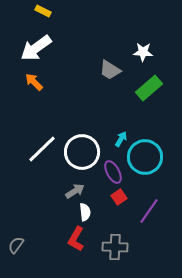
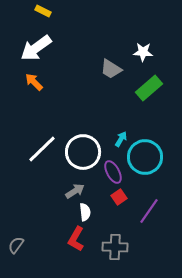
gray trapezoid: moved 1 px right, 1 px up
white circle: moved 1 px right
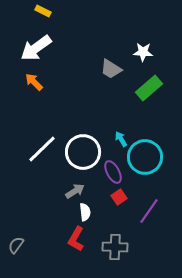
cyan arrow: rotated 63 degrees counterclockwise
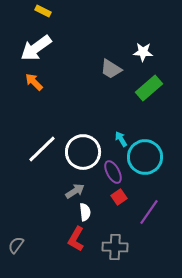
purple line: moved 1 px down
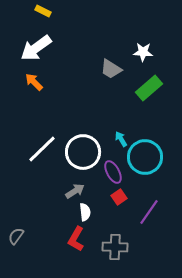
gray semicircle: moved 9 px up
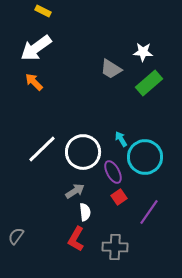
green rectangle: moved 5 px up
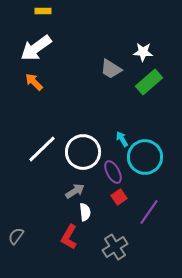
yellow rectangle: rotated 28 degrees counterclockwise
green rectangle: moved 1 px up
cyan arrow: moved 1 px right
red L-shape: moved 7 px left, 2 px up
gray cross: rotated 35 degrees counterclockwise
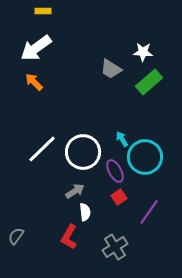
purple ellipse: moved 2 px right, 1 px up
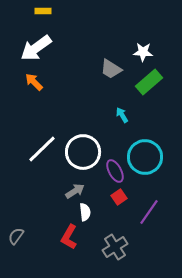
cyan arrow: moved 24 px up
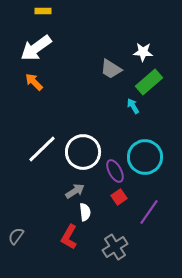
cyan arrow: moved 11 px right, 9 px up
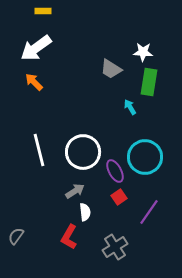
green rectangle: rotated 40 degrees counterclockwise
cyan arrow: moved 3 px left, 1 px down
white line: moved 3 px left, 1 px down; rotated 60 degrees counterclockwise
